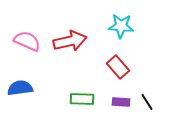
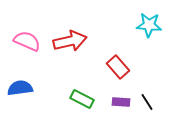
cyan star: moved 28 px right, 1 px up
green rectangle: rotated 25 degrees clockwise
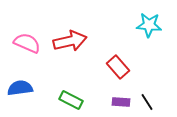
pink semicircle: moved 2 px down
green rectangle: moved 11 px left, 1 px down
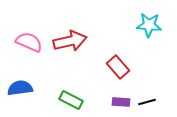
pink semicircle: moved 2 px right, 1 px up
black line: rotated 72 degrees counterclockwise
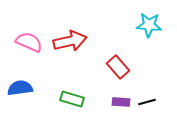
green rectangle: moved 1 px right, 1 px up; rotated 10 degrees counterclockwise
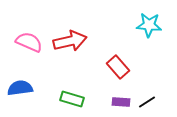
black line: rotated 18 degrees counterclockwise
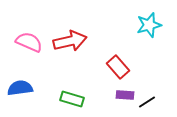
cyan star: rotated 20 degrees counterclockwise
purple rectangle: moved 4 px right, 7 px up
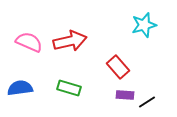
cyan star: moved 5 px left
green rectangle: moved 3 px left, 11 px up
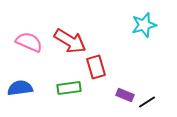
red arrow: rotated 44 degrees clockwise
red rectangle: moved 22 px left; rotated 25 degrees clockwise
green rectangle: rotated 25 degrees counterclockwise
purple rectangle: rotated 18 degrees clockwise
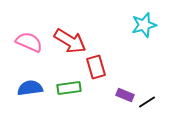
blue semicircle: moved 10 px right
